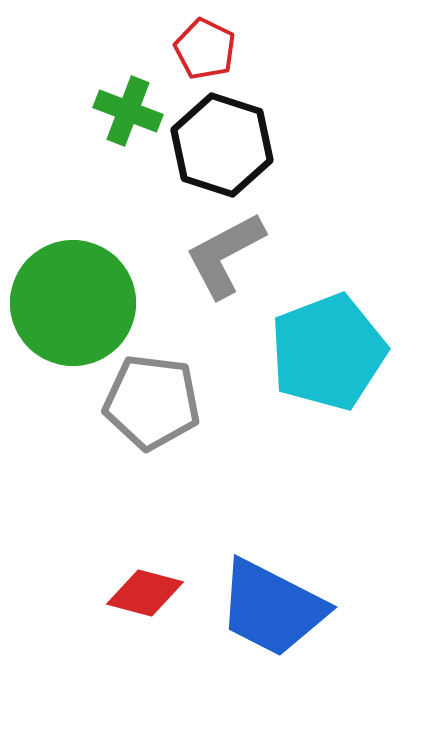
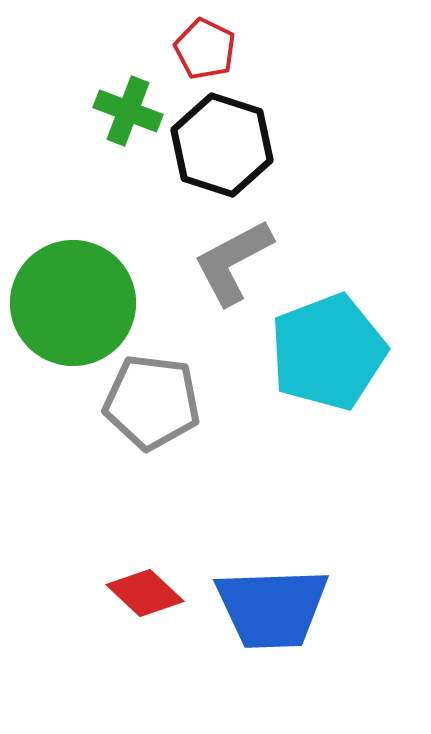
gray L-shape: moved 8 px right, 7 px down
red diamond: rotated 28 degrees clockwise
blue trapezoid: rotated 29 degrees counterclockwise
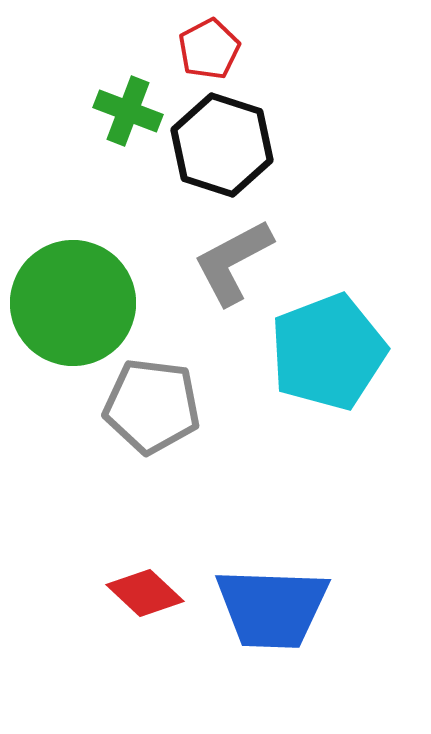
red pentagon: moved 4 px right; rotated 18 degrees clockwise
gray pentagon: moved 4 px down
blue trapezoid: rotated 4 degrees clockwise
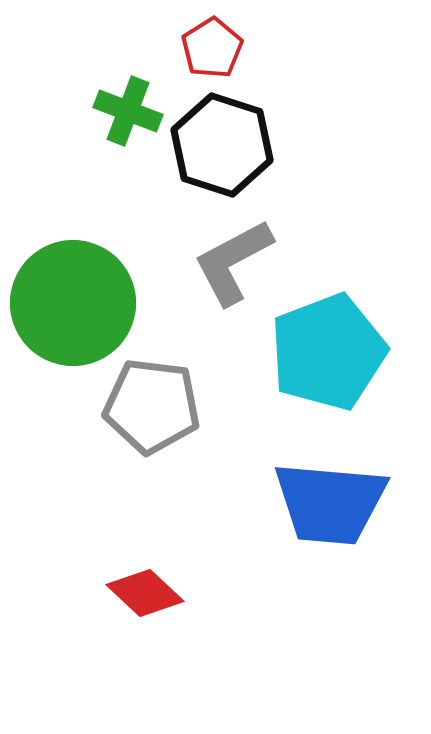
red pentagon: moved 3 px right, 1 px up; rotated 4 degrees counterclockwise
blue trapezoid: moved 58 px right, 105 px up; rotated 3 degrees clockwise
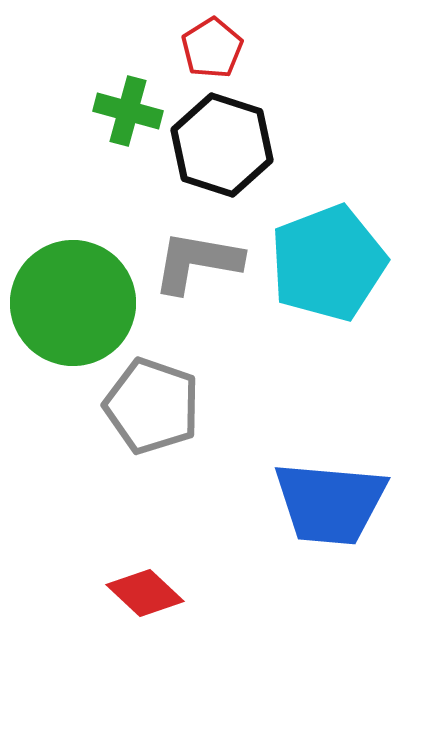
green cross: rotated 6 degrees counterclockwise
gray L-shape: moved 36 px left; rotated 38 degrees clockwise
cyan pentagon: moved 89 px up
gray pentagon: rotated 12 degrees clockwise
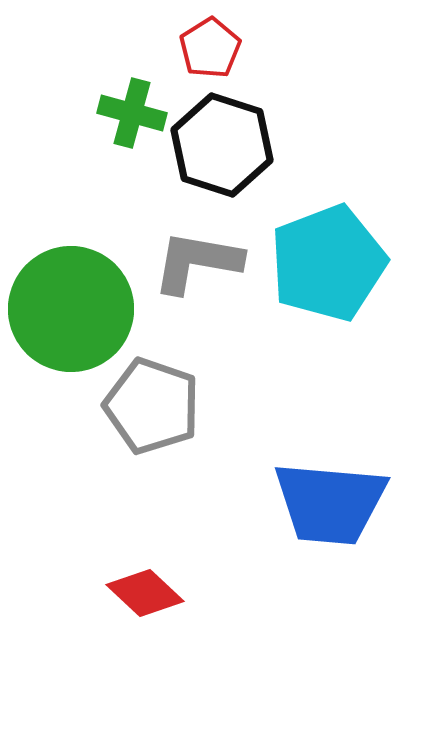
red pentagon: moved 2 px left
green cross: moved 4 px right, 2 px down
green circle: moved 2 px left, 6 px down
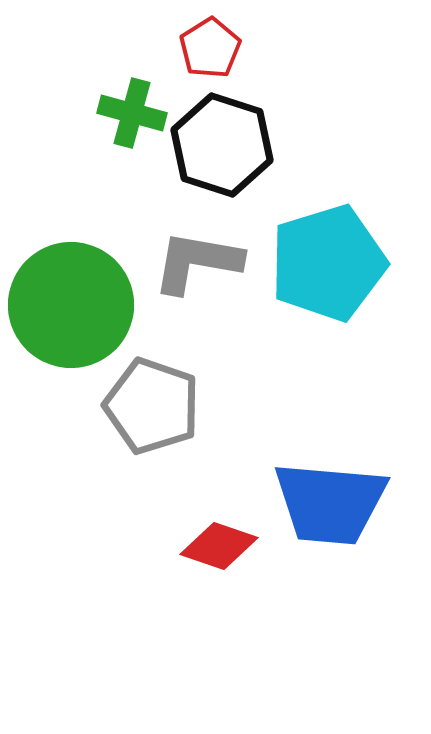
cyan pentagon: rotated 4 degrees clockwise
green circle: moved 4 px up
red diamond: moved 74 px right, 47 px up; rotated 24 degrees counterclockwise
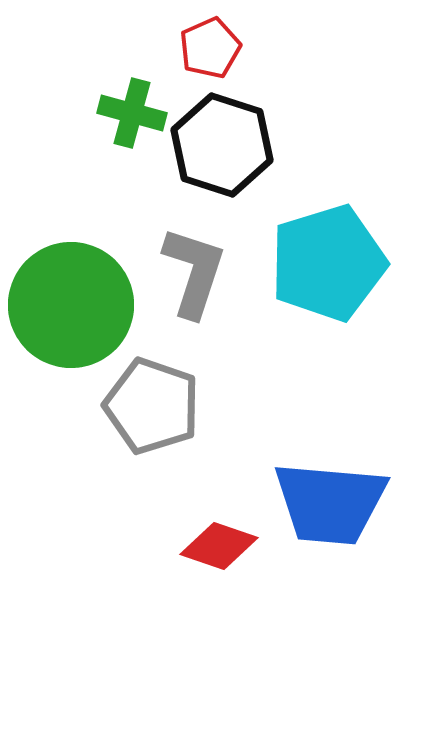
red pentagon: rotated 8 degrees clockwise
gray L-shape: moved 3 px left, 10 px down; rotated 98 degrees clockwise
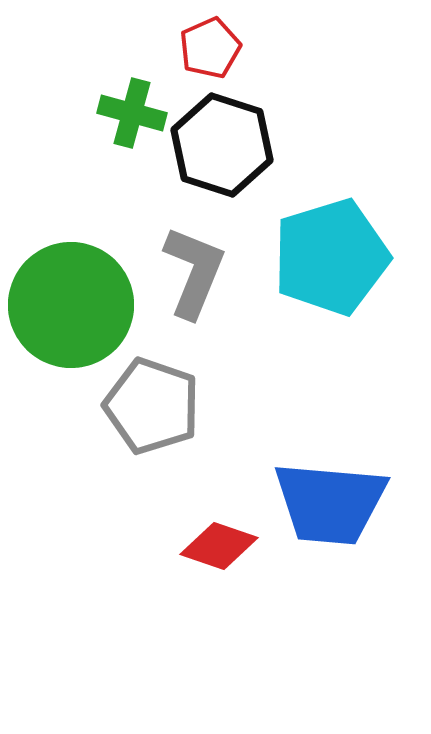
cyan pentagon: moved 3 px right, 6 px up
gray L-shape: rotated 4 degrees clockwise
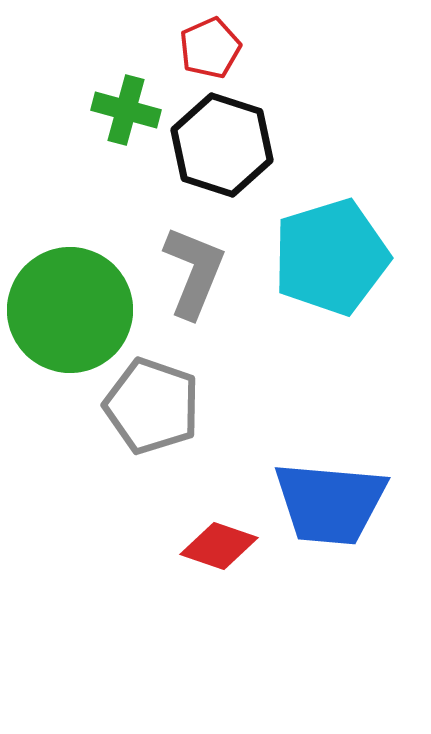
green cross: moved 6 px left, 3 px up
green circle: moved 1 px left, 5 px down
